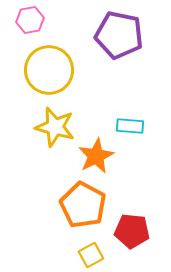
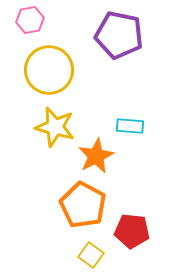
yellow square: rotated 25 degrees counterclockwise
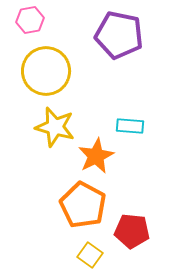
yellow circle: moved 3 px left, 1 px down
yellow square: moved 1 px left
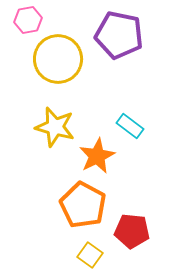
pink hexagon: moved 2 px left
yellow circle: moved 12 px right, 12 px up
cyan rectangle: rotated 32 degrees clockwise
orange star: moved 1 px right
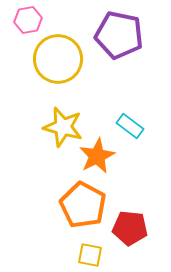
yellow star: moved 8 px right
red pentagon: moved 2 px left, 3 px up
yellow square: rotated 25 degrees counterclockwise
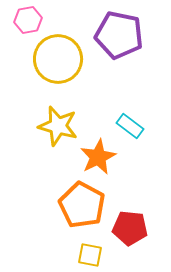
yellow star: moved 5 px left, 1 px up
orange star: moved 1 px right, 1 px down
orange pentagon: moved 1 px left
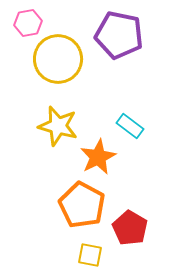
pink hexagon: moved 3 px down
red pentagon: rotated 24 degrees clockwise
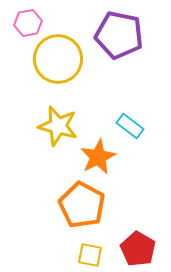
red pentagon: moved 8 px right, 21 px down
